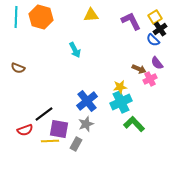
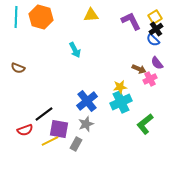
black cross: moved 4 px left
green L-shape: moved 11 px right; rotated 85 degrees counterclockwise
yellow line: rotated 24 degrees counterclockwise
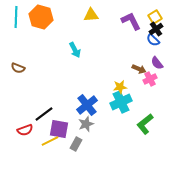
blue cross: moved 4 px down
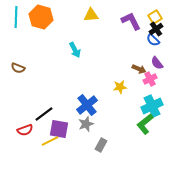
cyan cross: moved 31 px right, 4 px down
gray rectangle: moved 25 px right, 1 px down
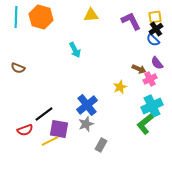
yellow square: rotated 24 degrees clockwise
yellow star: rotated 16 degrees counterclockwise
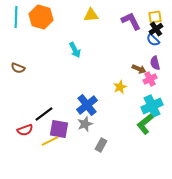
purple semicircle: moved 2 px left; rotated 24 degrees clockwise
gray star: moved 1 px left
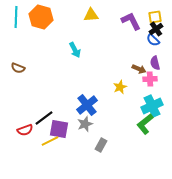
pink cross: rotated 24 degrees clockwise
black line: moved 4 px down
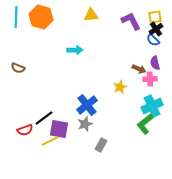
cyan arrow: rotated 63 degrees counterclockwise
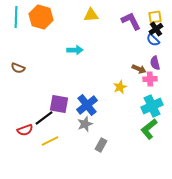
green L-shape: moved 4 px right, 5 px down
purple square: moved 25 px up
